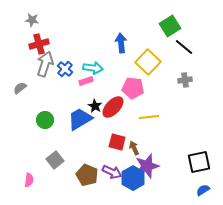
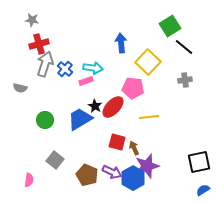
gray semicircle: rotated 128 degrees counterclockwise
gray square: rotated 12 degrees counterclockwise
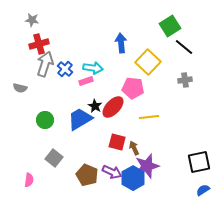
gray square: moved 1 px left, 2 px up
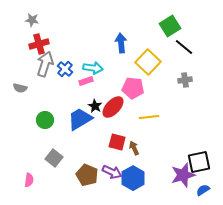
purple star: moved 36 px right, 9 px down
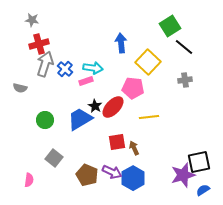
red square: rotated 24 degrees counterclockwise
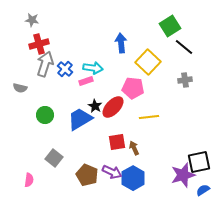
green circle: moved 5 px up
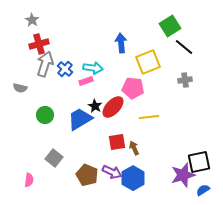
gray star: rotated 24 degrees clockwise
yellow square: rotated 25 degrees clockwise
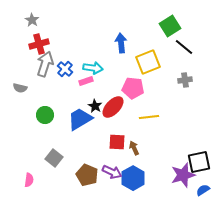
red square: rotated 12 degrees clockwise
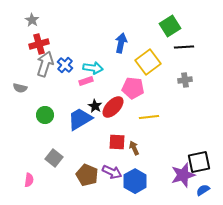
blue arrow: rotated 18 degrees clockwise
black line: rotated 42 degrees counterclockwise
yellow square: rotated 15 degrees counterclockwise
blue cross: moved 4 px up
blue hexagon: moved 2 px right, 3 px down
